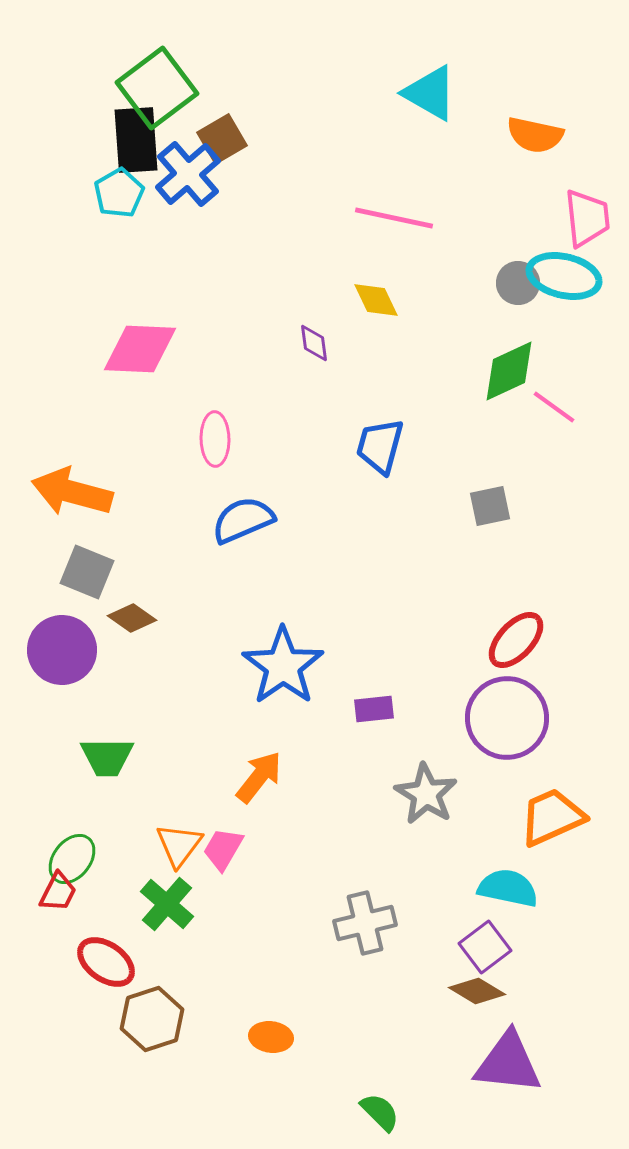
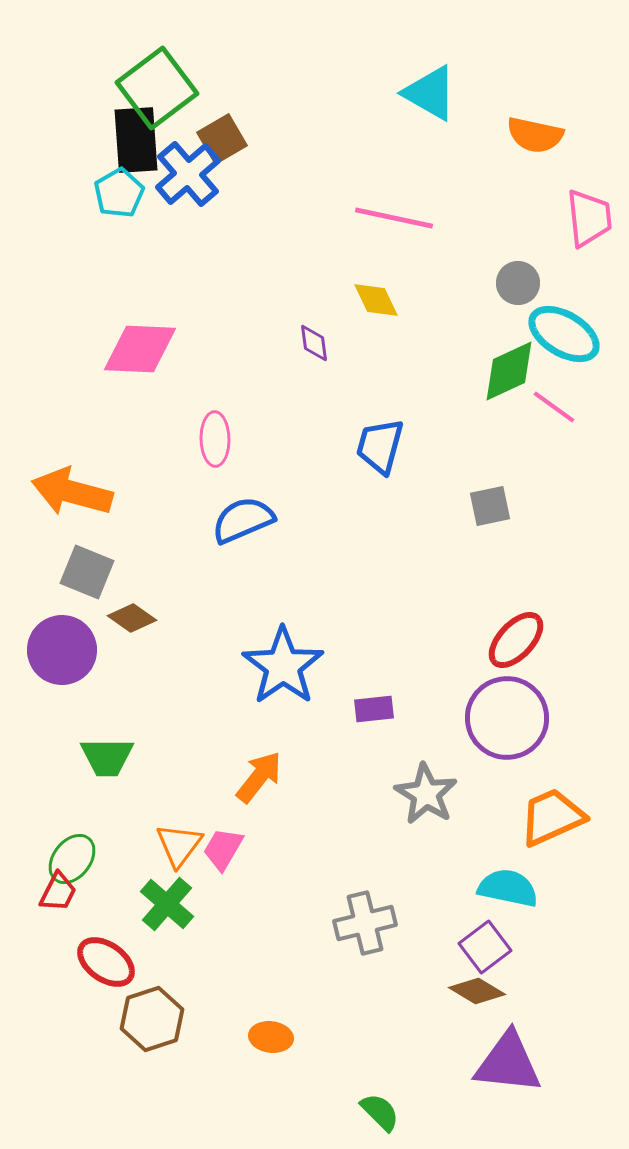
pink trapezoid at (587, 218): moved 2 px right
cyan ellipse at (564, 276): moved 58 px down; rotated 18 degrees clockwise
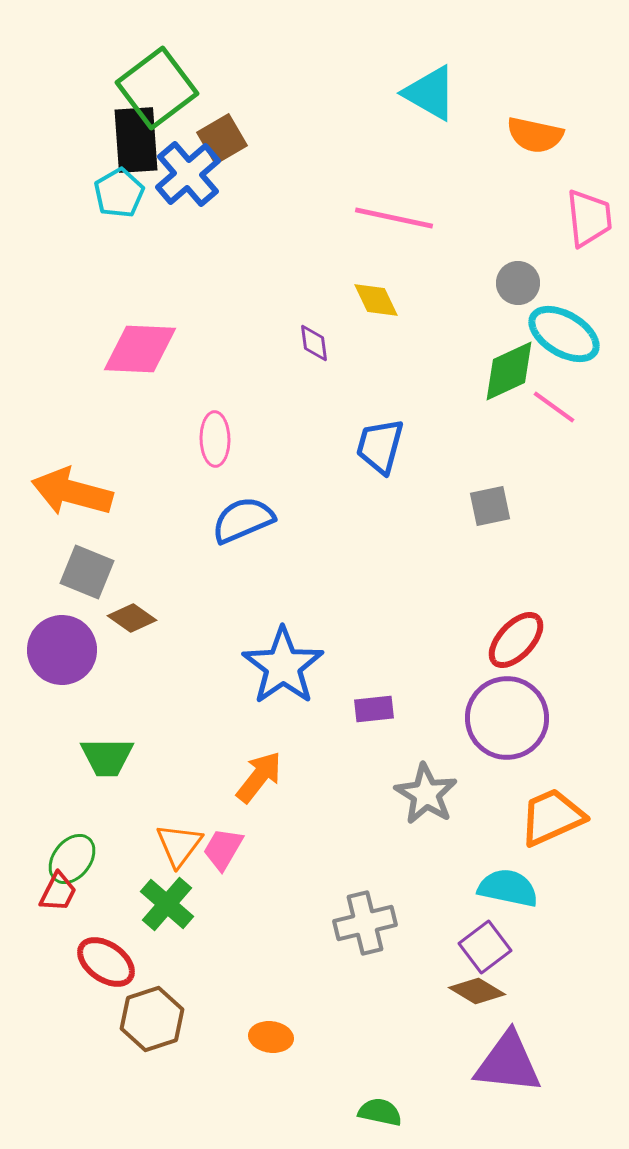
green semicircle at (380, 1112): rotated 33 degrees counterclockwise
